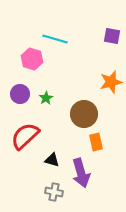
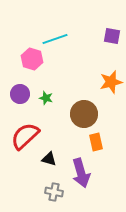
cyan line: rotated 35 degrees counterclockwise
green star: rotated 24 degrees counterclockwise
black triangle: moved 3 px left, 1 px up
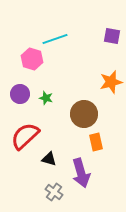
gray cross: rotated 24 degrees clockwise
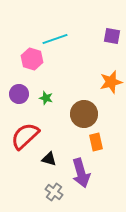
purple circle: moved 1 px left
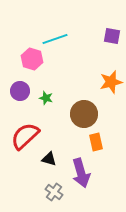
purple circle: moved 1 px right, 3 px up
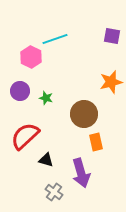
pink hexagon: moved 1 px left, 2 px up; rotated 10 degrees clockwise
black triangle: moved 3 px left, 1 px down
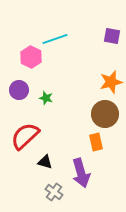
purple circle: moved 1 px left, 1 px up
brown circle: moved 21 px right
black triangle: moved 1 px left, 2 px down
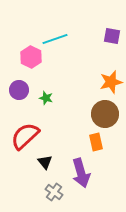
black triangle: rotated 35 degrees clockwise
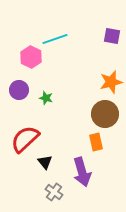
red semicircle: moved 3 px down
purple arrow: moved 1 px right, 1 px up
